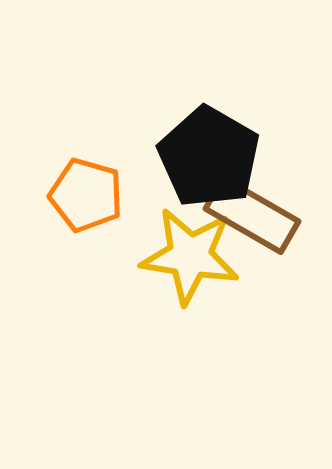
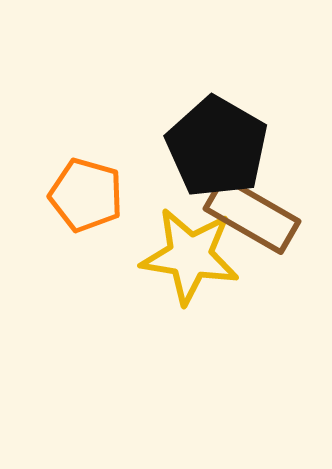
black pentagon: moved 8 px right, 10 px up
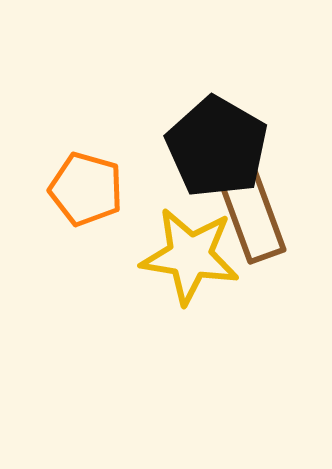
orange pentagon: moved 6 px up
brown rectangle: rotated 40 degrees clockwise
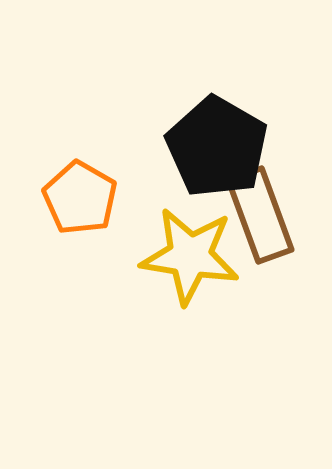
orange pentagon: moved 6 px left, 9 px down; rotated 14 degrees clockwise
brown rectangle: moved 8 px right
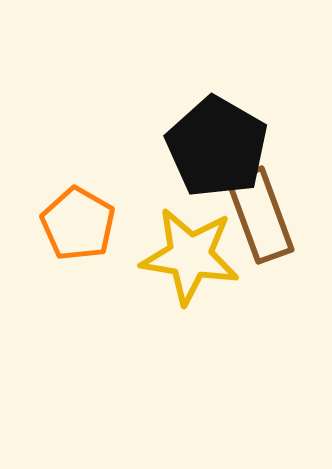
orange pentagon: moved 2 px left, 26 px down
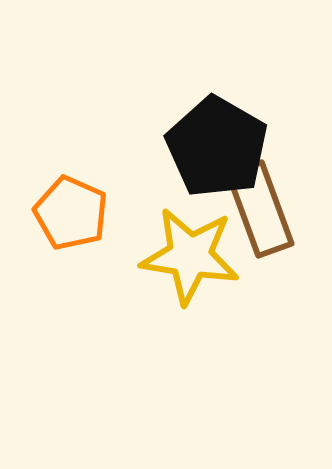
brown rectangle: moved 6 px up
orange pentagon: moved 7 px left, 11 px up; rotated 6 degrees counterclockwise
